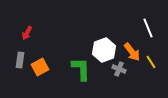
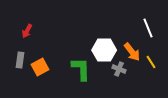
red arrow: moved 2 px up
white hexagon: rotated 20 degrees clockwise
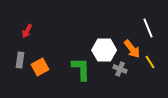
orange arrow: moved 3 px up
yellow line: moved 1 px left
gray cross: moved 1 px right
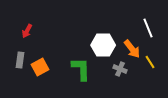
white hexagon: moved 1 px left, 5 px up
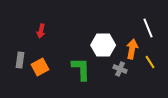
red arrow: moved 14 px right; rotated 16 degrees counterclockwise
orange arrow: rotated 132 degrees counterclockwise
